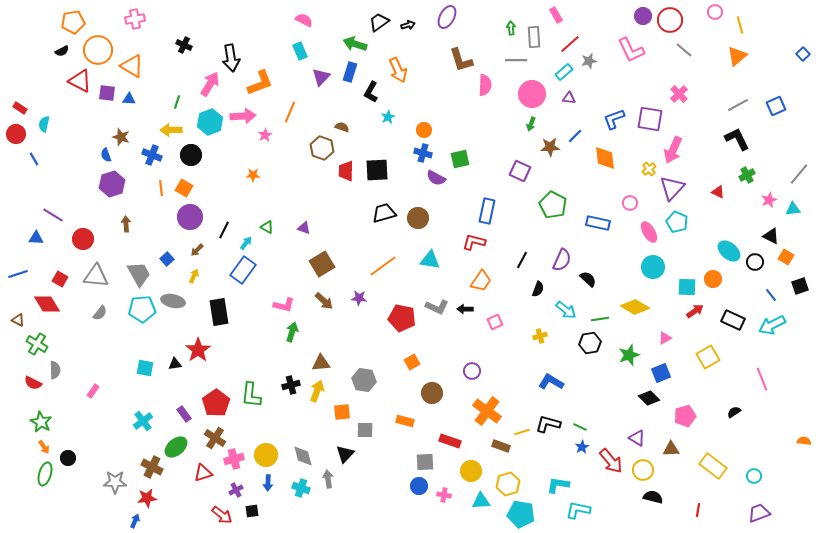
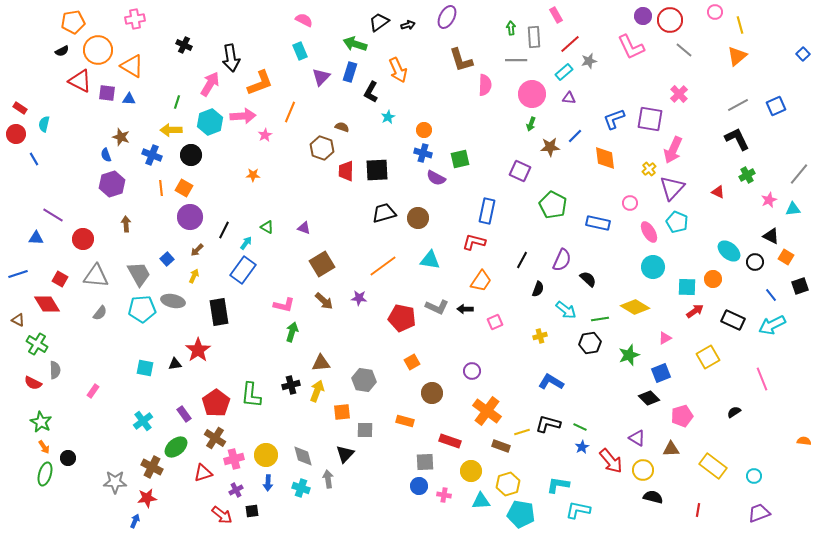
pink L-shape at (631, 50): moved 3 px up
pink pentagon at (685, 416): moved 3 px left
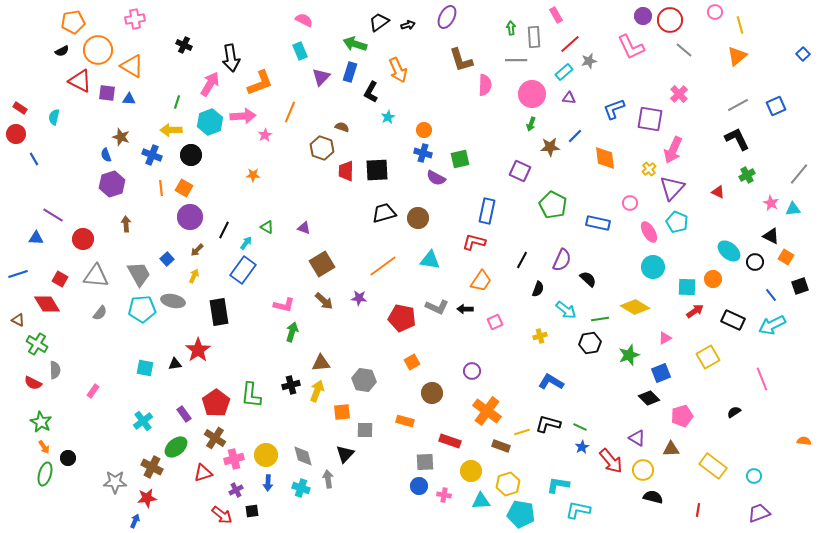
blue L-shape at (614, 119): moved 10 px up
cyan semicircle at (44, 124): moved 10 px right, 7 px up
pink star at (769, 200): moved 2 px right, 3 px down; rotated 21 degrees counterclockwise
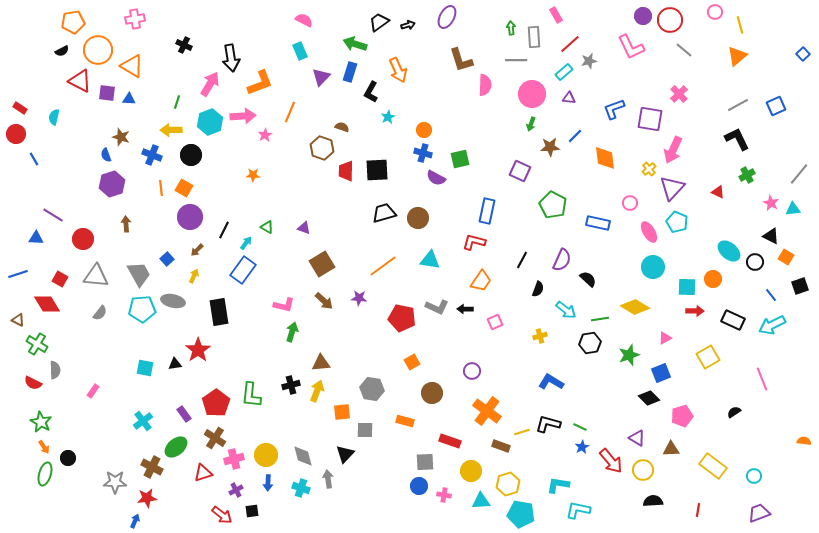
red arrow at (695, 311): rotated 36 degrees clockwise
gray hexagon at (364, 380): moved 8 px right, 9 px down
black semicircle at (653, 497): moved 4 px down; rotated 18 degrees counterclockwise
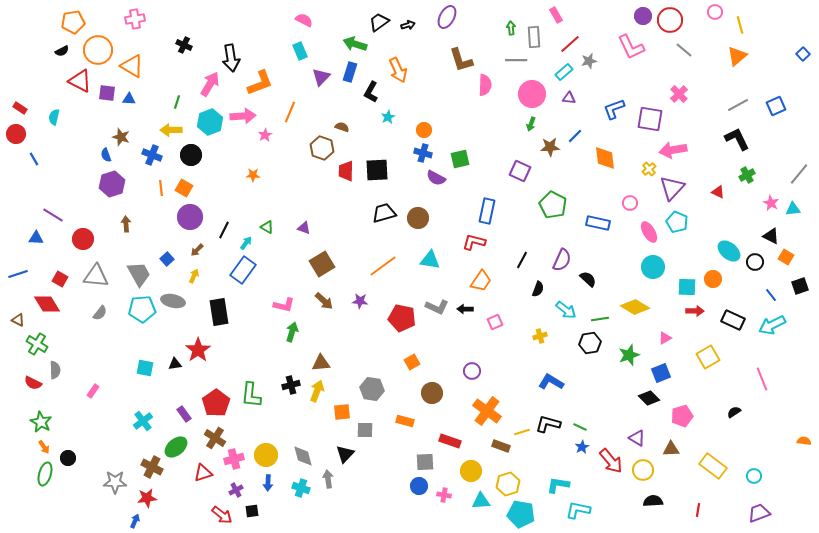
pink arrow at (673, 150): rotated 56 degrees clockwise
purple star at (359, 298): moved 1 px right, 3 px down
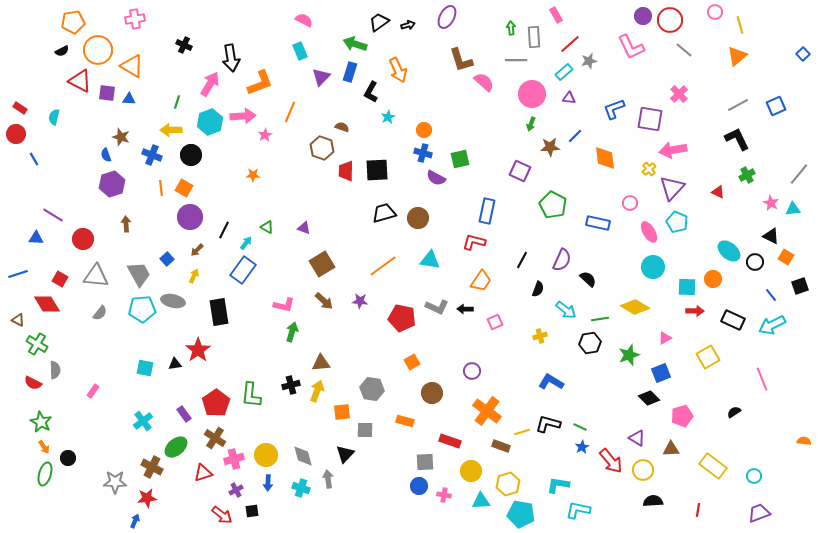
pink semicircle at (485, 85): moved 1 px left, 3 px up; rotated 50 degrees counterclockwise
